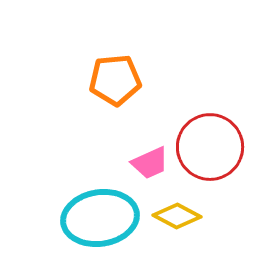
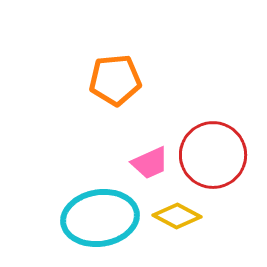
red circle: moved 3 px right, 8 px down
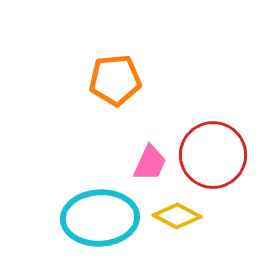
pink trapezoid: rotated 42 degrees counterclockwise
cyan ellipse: rotated 6 degrees clockwise
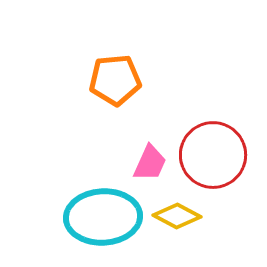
cyan ellipse: moved 3 px right, 1 px up
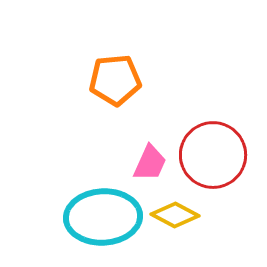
yellow diamond: moved 2 px left, 1 px up
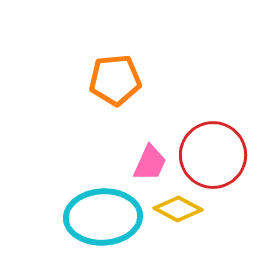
yellow diamond: moved 3 px right, 6 px up
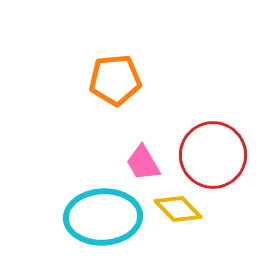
pink trapezoid: moved 7 px left; rotated 126 degrees clockwise
yellow diamond: rotated 18 degrees clockwise
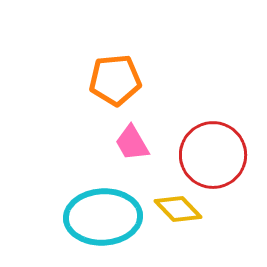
pink trapezoid: moved 11 px left, 20 px up
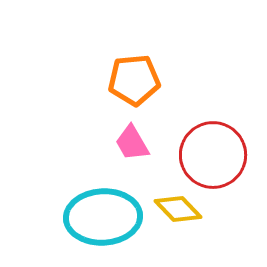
orange pentagon: moved 19 px right
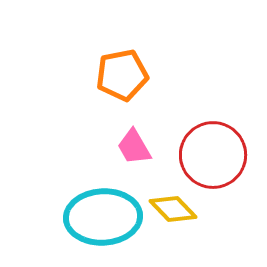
orange pentagon: moved 12 px left, 5 px up; rotated 6 degrees counterclockwise
pink trapezoid: moved 2 px right, 4 px down
yellow diamond: moved 5 px left
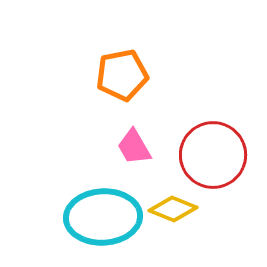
yellow diamond: rotated 24 degrees counterclockwise
